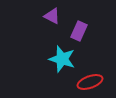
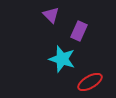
purple triangle: moved 1 px left, 1 px up; rotated 18 degrees clockwise
red ellipse: rotated 10 degrees counterclockwise
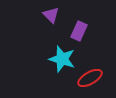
red ellipse: moved 4 px up
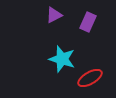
purple triangle: moved 3 px right; rotated 48 degrees clockwise
purple rectangle: moved 9 px right, 9 px up
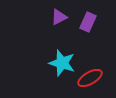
purple triangle: moved 5 px right, 2 px down
cyan star: moved 4 px down
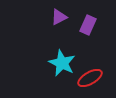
purple rectangle: moved 3 px down
cyan star: rotated 8 degrees clockwise
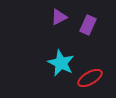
cyan star: moved 1 px left
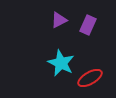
purple triangle: moved 3 px down
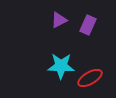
cyan star: moved 3 px down; rotated 24 degrees counterclockwise
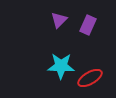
purple triangle: rotated 18 degrees counterclockwise
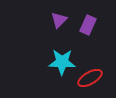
cyan star: moved 1 px right, 4 px up
